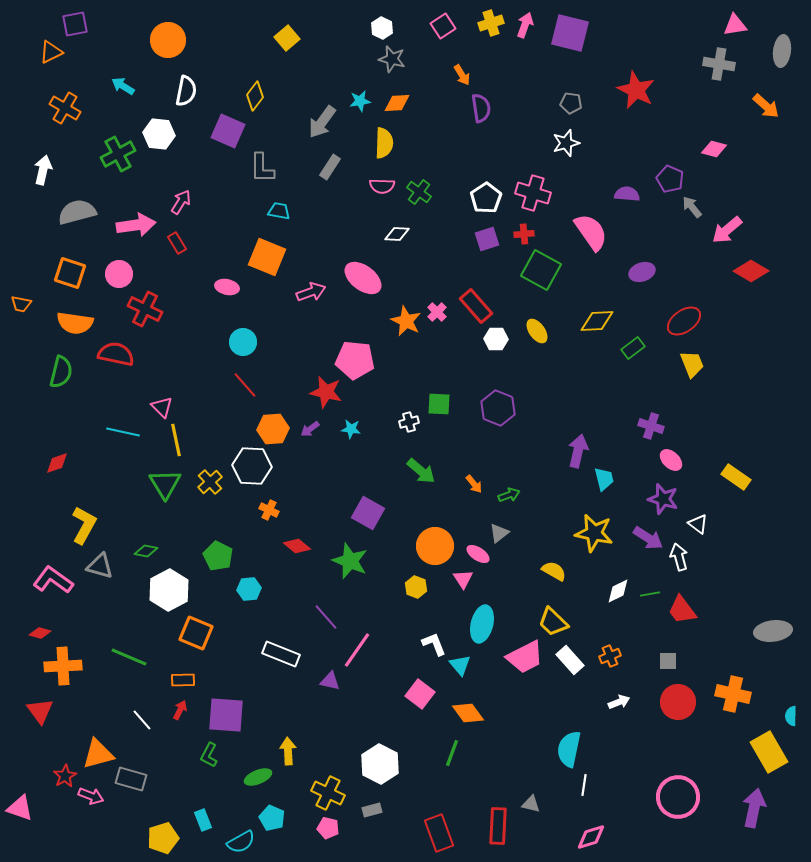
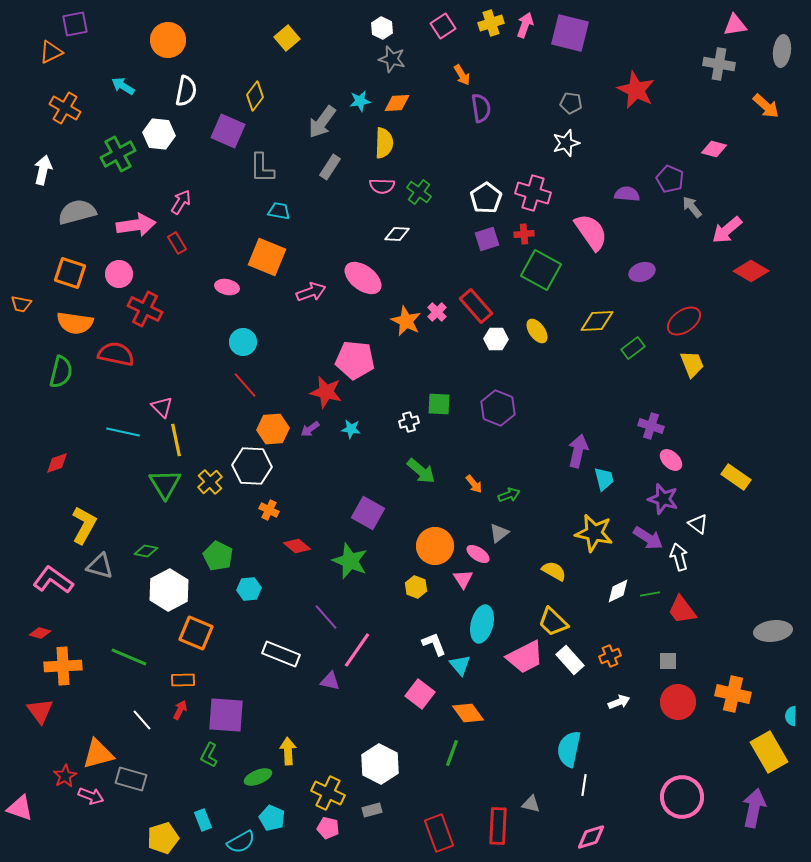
pink circle at (678, 797): moved 4 px right
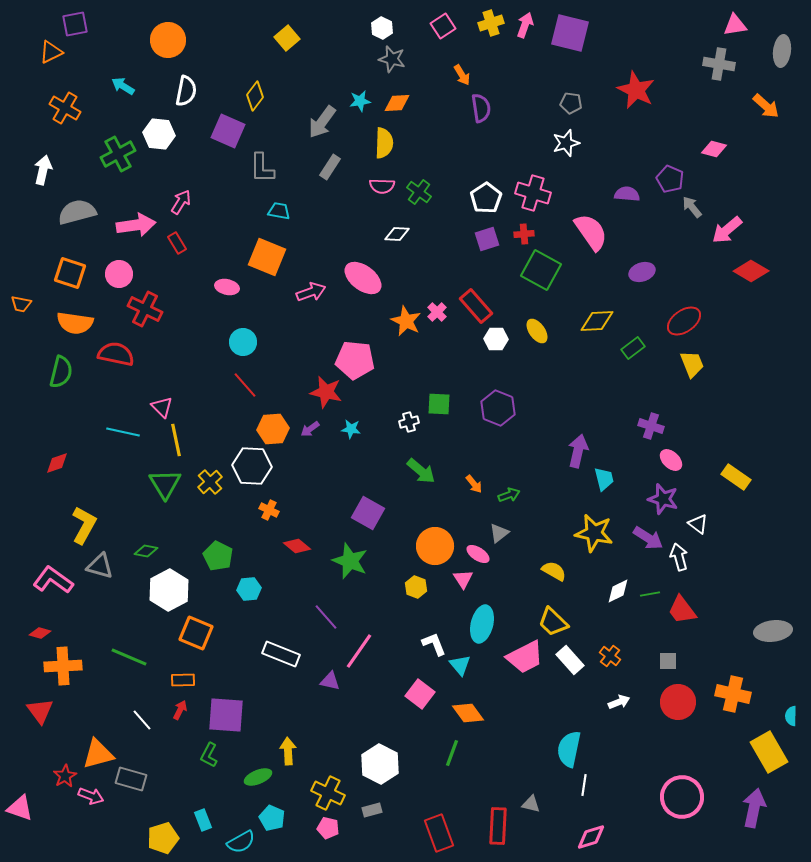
pink line at (357, 650): moved 2 px right, 1 px down
orange cross at (610, 656): rotated 30 degrees counterclockwise
